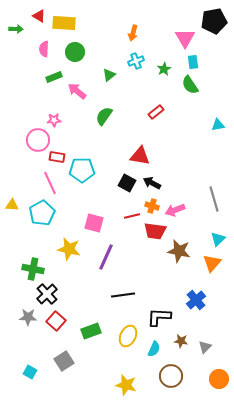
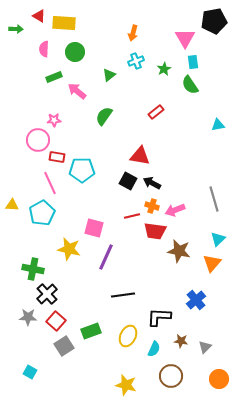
black square at (127, 183): moved 1 px right, 2 px up
pink square at (94, 223): moved 5 px down
gray square at (64, 361): moved 15 px up
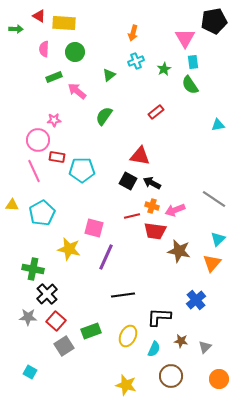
pink line at (50, 183): moved 16 px left, 12 px up
gray line at (214, 199): rotated 40 degrees counterclockwise
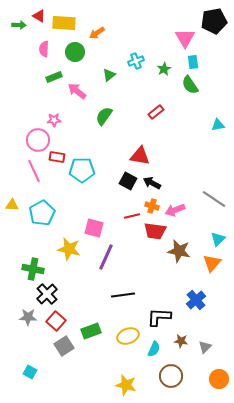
green arrow at (16, 29): moved 3 px right, 4 px up
orange arrow at (133, 33): moved 36 px left; rotated 42 degrees clockwise
yellow ellipse at (128, 336): rotated 45 degrees clockwise
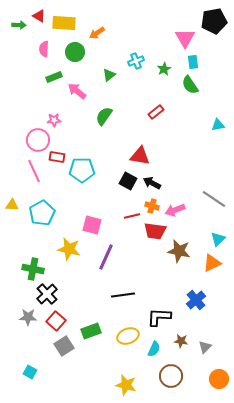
pink square at (94, 228): moved 2 px left, 3 px up
orange triangle at (212, 263): rotated 24 degrees clockwise
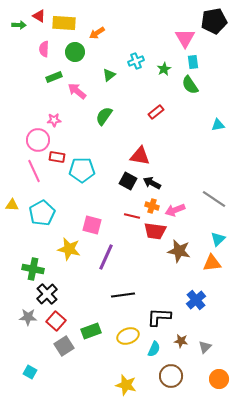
red line at (132, 216): rotated 28 degrees clockwise
orange triangle at (212, 263): rotated 18 degrees clockwise
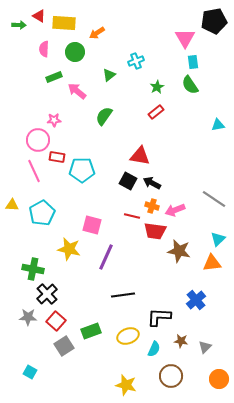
green star at (164, 69): moved 7 px left, 18 px down
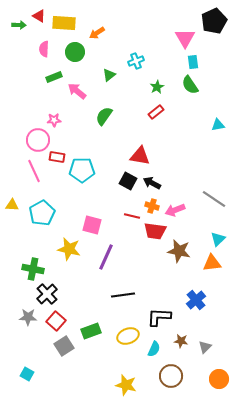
black pentagon at (214, 21): rotated 15 degrees counterclockwise
cyan square at (30, 372): moved 3 px left, 2 px down
